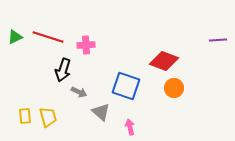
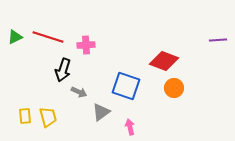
gray triangle: rotated 42 degrees clockwise
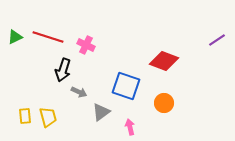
purple line: moved 1 px left; rotated 30 degrees counterclockwise
pink cross: rotated 30 degrees clockwise
orange circle: moved 10 px left, 15 px down
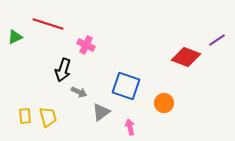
red line: moved 13 px up
red diamond: moved 22 px right, 4 px up
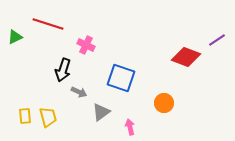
blue square: moved 5 px left, 8 px up
